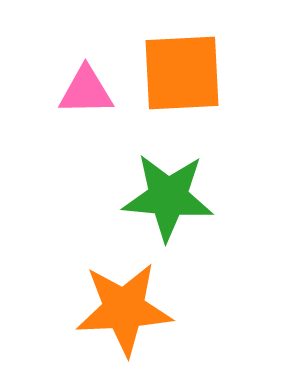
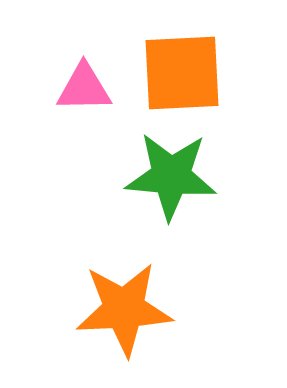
pink triangle: moved 2 px left, 3 px up
green star: moved 3 px right, 21 px up
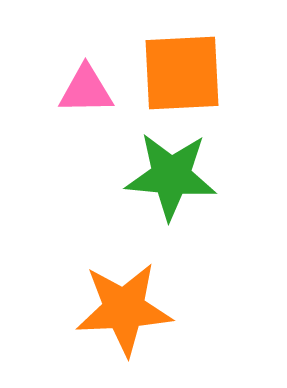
pink triangle: moved 2 px right, 2 px down
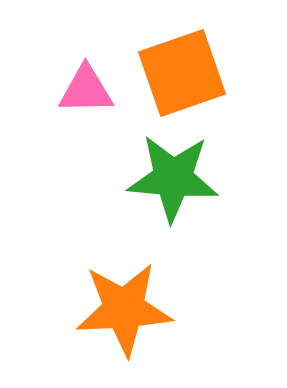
orange square: rotated 16 degrees counterclockwise
green star: moved 2 px right, 2 px down
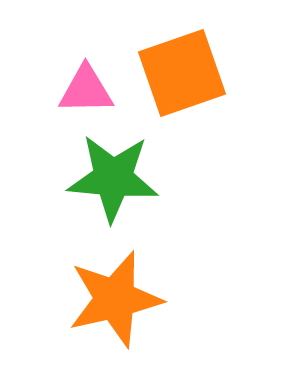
green star: moved 60 px left
orange star: moved 9 px left, 10 px up; rotated 10 degrees counterclockwise
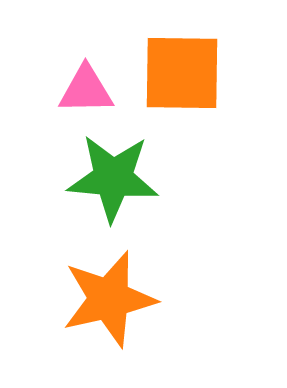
orange square: rotated 20 degrees clockwise
orange star: moved 6 px left
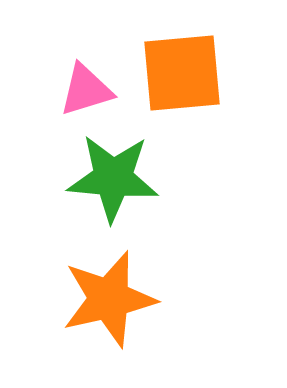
orange square: rotated 6 degrees counterclockwise
pink triangle: rotated 16 degrees counterclockwise
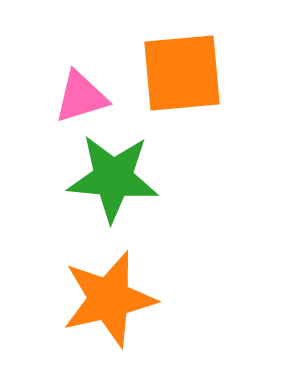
pink triangle: moved 5 px left, 7 px down
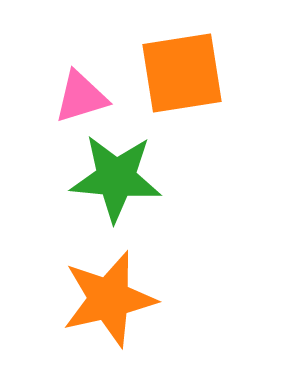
orange square: rotated 4 degrees counterclockwise
green star: moved 3 px right
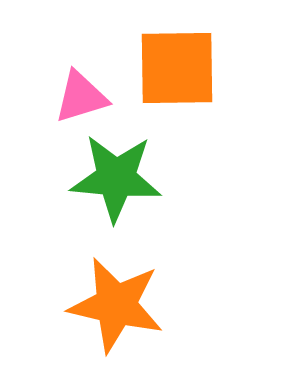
orange square: moved 5 px left, 5 px up; rotated 8 degrees clockwise
orange star: moved 7 px right, 6 px down; rotated 26 degrees clockwise
